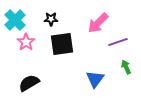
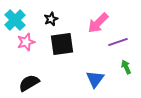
black star: rotated 24 degrees counterclockwise
pink star: rotated 18 degrees clockwise
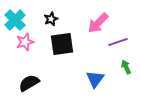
pink star: moved 1 px left
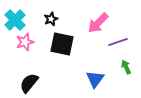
black square: rotated 20 degrees clockwise
black semicircle: rotated 20 degrees counterclockwise
